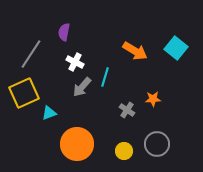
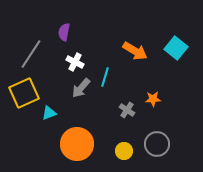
gray arrow: moved 1 px left, 1 px down
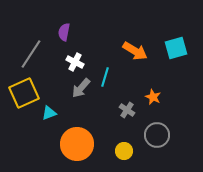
cyan square: rotated 35 degrees clockwise
orange star: moved 2 px up; rotated 28 degrees clockwise
gray circle: moved 9 px up
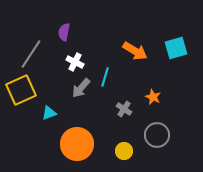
yellow square: moved 3 px left, 3 px up
gray cross: moved 3 px left, 1 px up
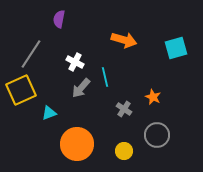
purple semicircle: moved 5 px left, 13 px up
orange arrow: moved 11 px left, 11 px up; rotated 15 degrees counterclockwise
cyan line: rotated 30 degrees counterclockwise
